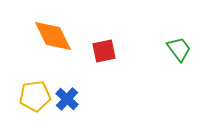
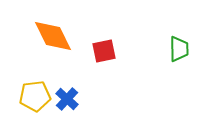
green trapezoid: rotated 36 degrees clockwise
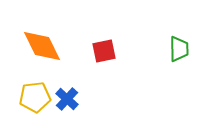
orange diamond: moved 11 px left, 10 px down
yellow pentagon: moved 1 px down
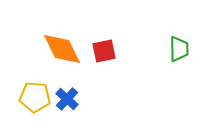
orange diamond: moved 20 px right, 3 px down
yellow pentagon: rotated 12 degrees clockwise
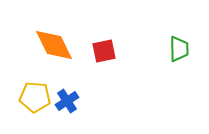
orange diamond: moved 8 px left, 4 px up
blue cross: moved 2 px down; rotated 15 degrees clockwise
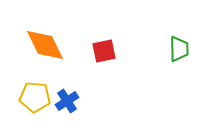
orange diamond: moved 9 px left
